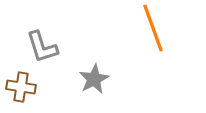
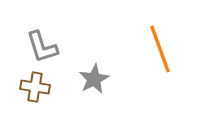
orange line: moved 7 px right, 21 px down
brown cross: moved 14 px right
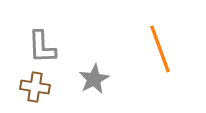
gray L-shape: rotated 15 degrees clockwise
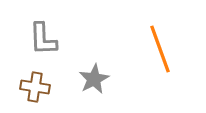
gray L-shape: moved 1 px right, 8 px up
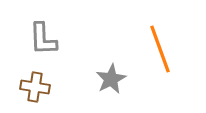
gray star: moved 17 px right
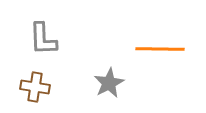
orange line: rotated 69 degrees counterclockwise
gray star: moved 2 px left, 4 px down
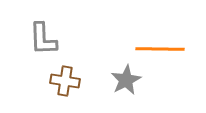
gray star: moved 17 px right, 3 px up
brown cross: moved 30 px right, 6 px up
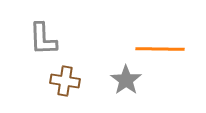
gray star: rotated 8 degrees counterclockwise
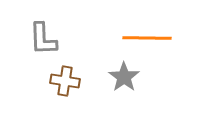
orange line: moved 13 px left, 11 px up
gray star: moved 2 px left, 3 px up
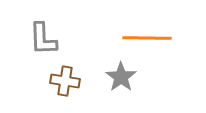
gray star: moved 3 px left
